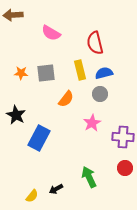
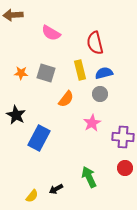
gray square: rotated 24 degrees clockwise
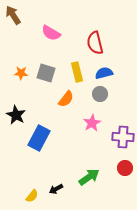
brown arrow: rotated 60 degrees clockwise
yellow rectangle: moved 3 px left, 2 px down
green arrow: rotated 80 degrees clockwise
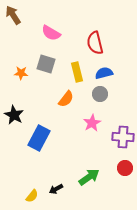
gray square: moved 9 px up
black star: moved 2 px left
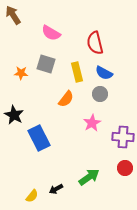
blue semicircle: rotated 138 degrees counterclockwise
blue rectangle: rotated 55 degrees counterclockwise
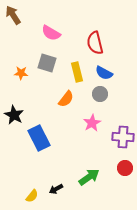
gray square: moved 1 px right, 1 px up
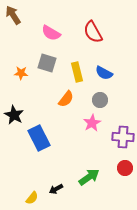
red semicircle: moved 2 px left, 11 px up; rotated 15 degrees counterclockwise
gray circle: moved 6 px down
yellow semicircle: moved 2 px down
